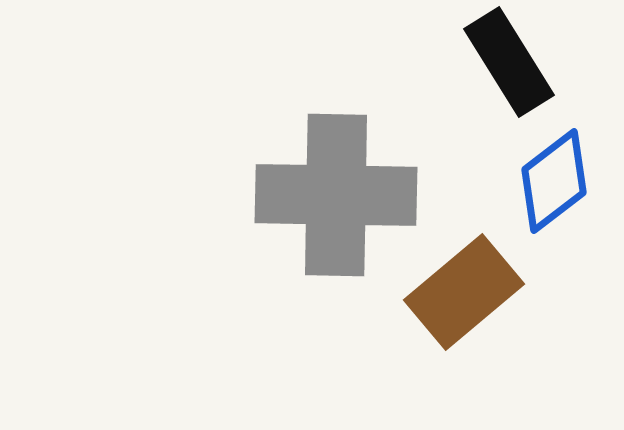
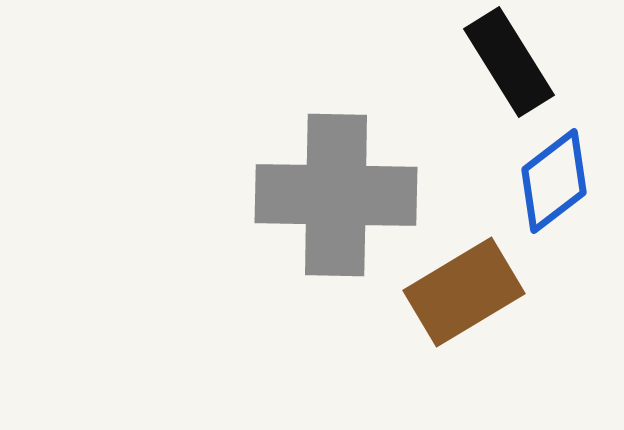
brown rectangle: rotated 9 degrees clockwise
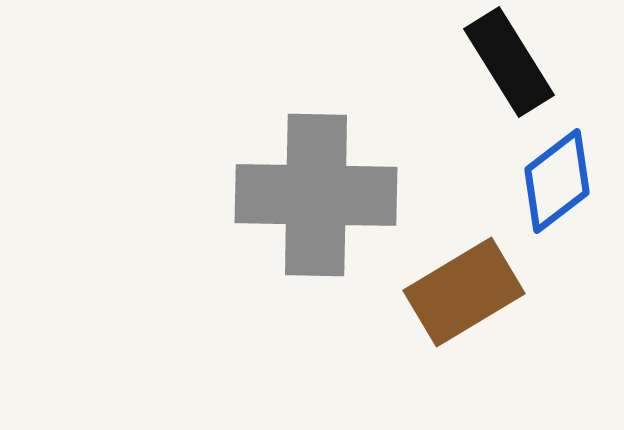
blue diamond: moved 3 px right
gray cross: moved 20 px left
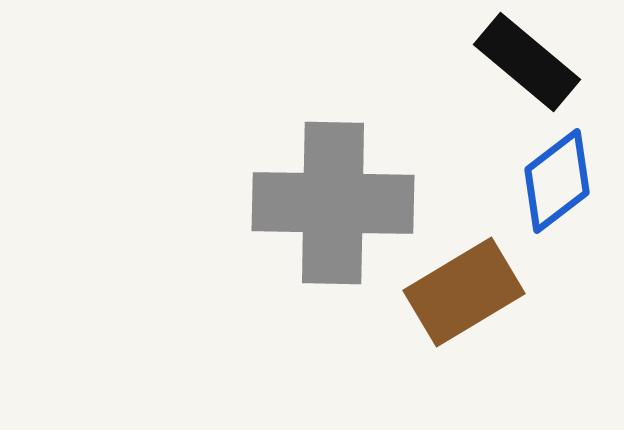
black rectangle: moved 18 px right; rotated 18 degrees counterclockwise
gray cross: moved 17 px right, 8 px down
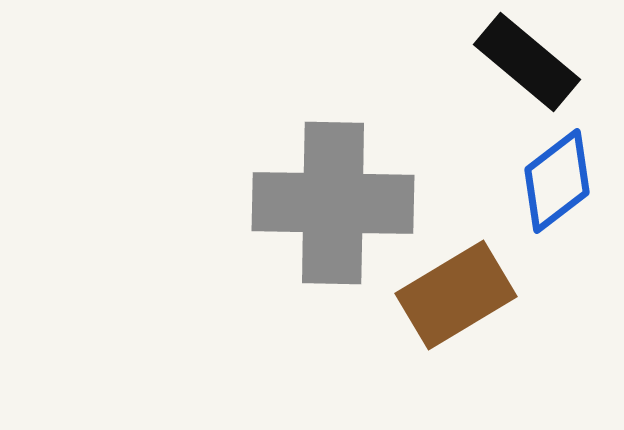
brown rectangle: moved 8 px left, 3 px down
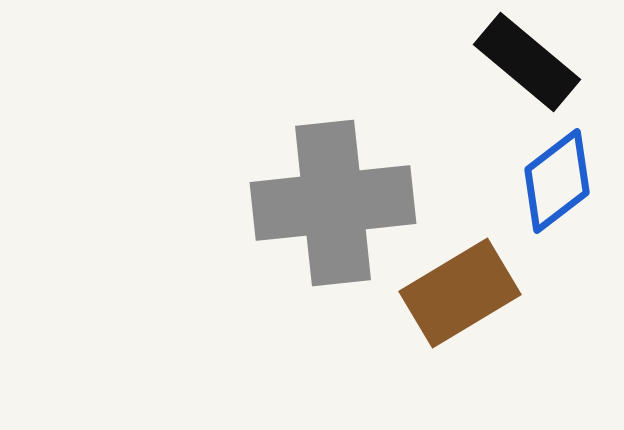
gray cross: rotated 7 degrees counterclockwise
brown rectangle: moved 4 px right, 2 px up
